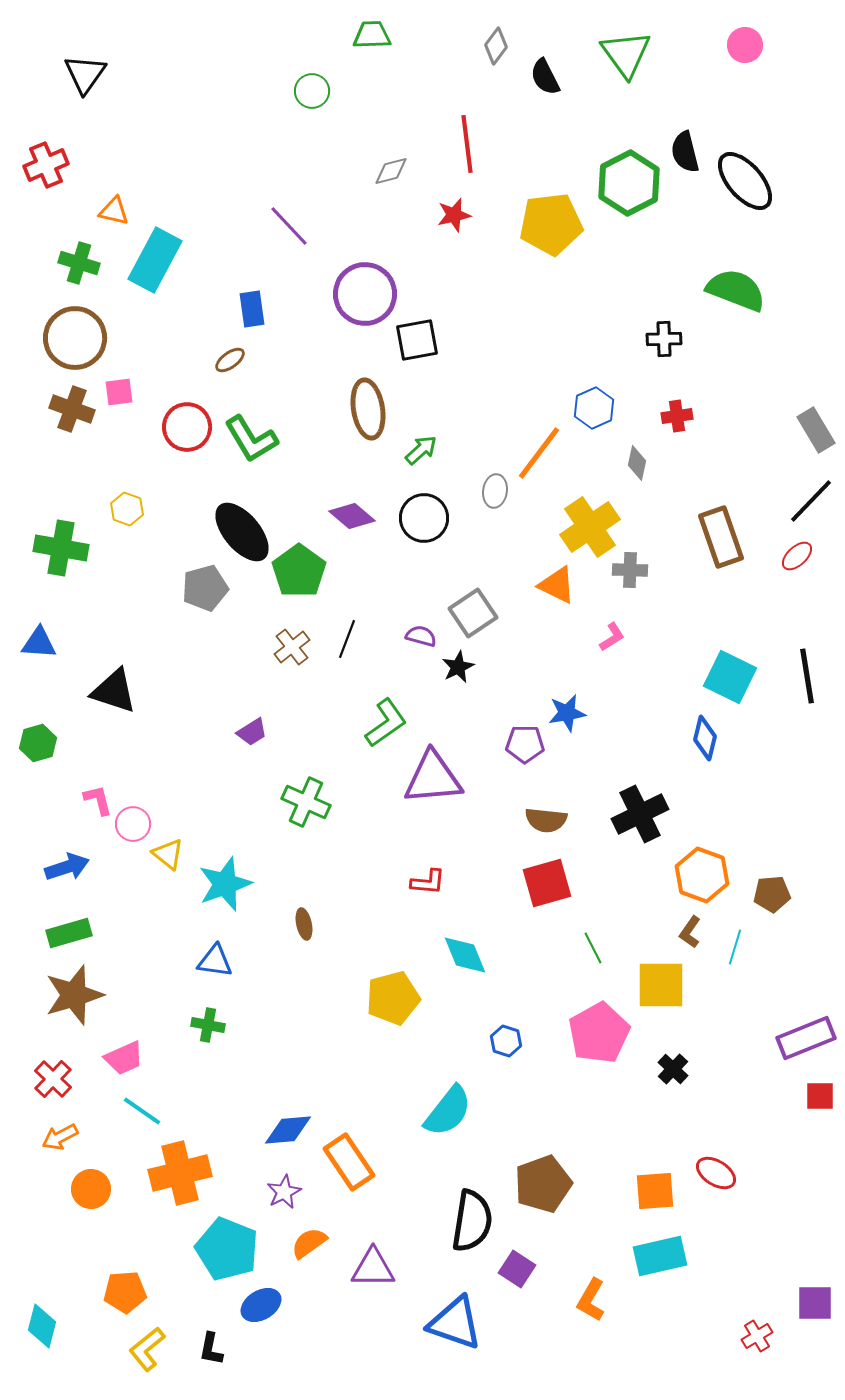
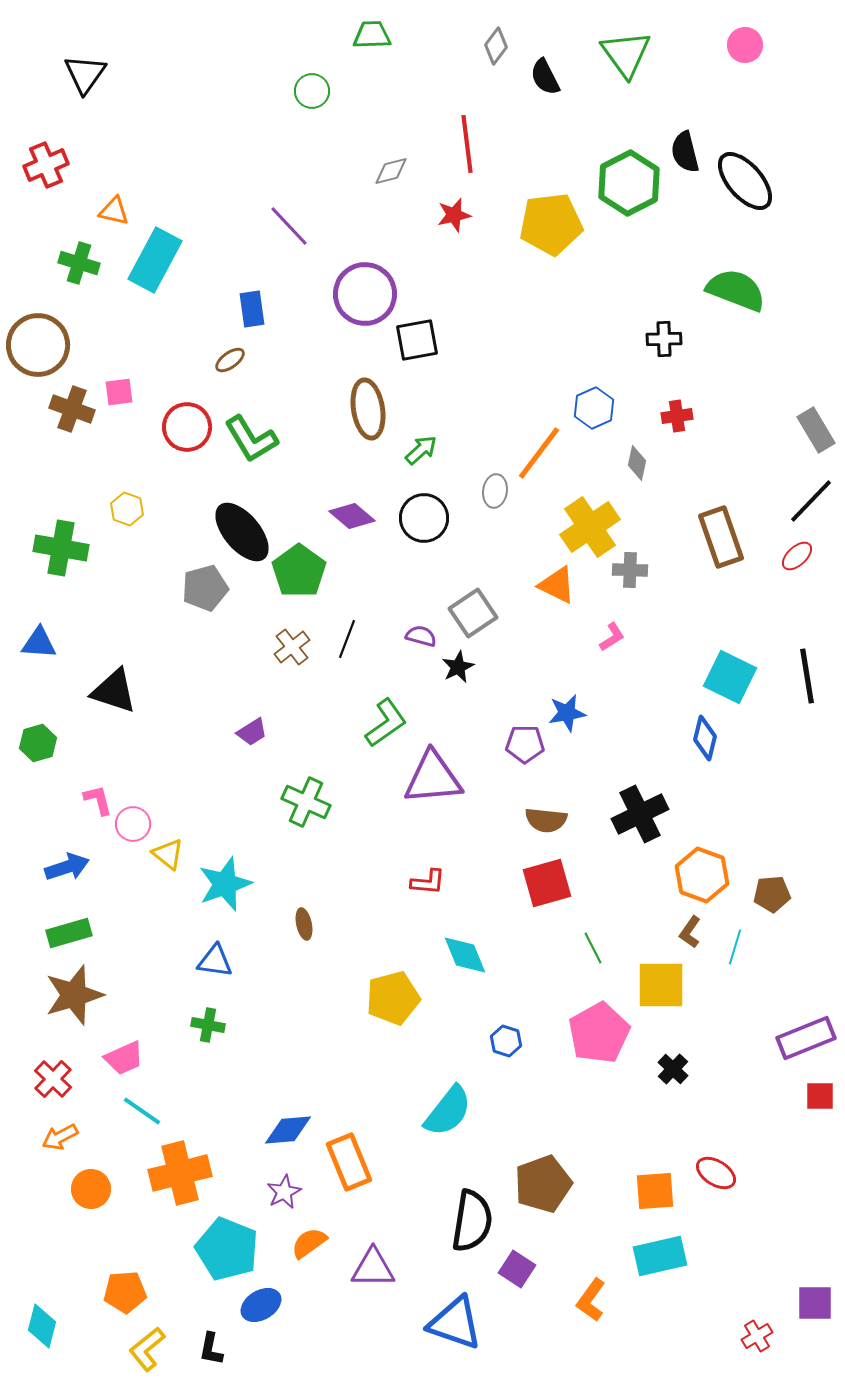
brown circle at (75, 338): moved 37 px left, 7 px down
orange rectangle at (349, 1162): rotated 12 degrees clockwise
orange L-shape at (591, 1300): rotated 6 degrees clockwise
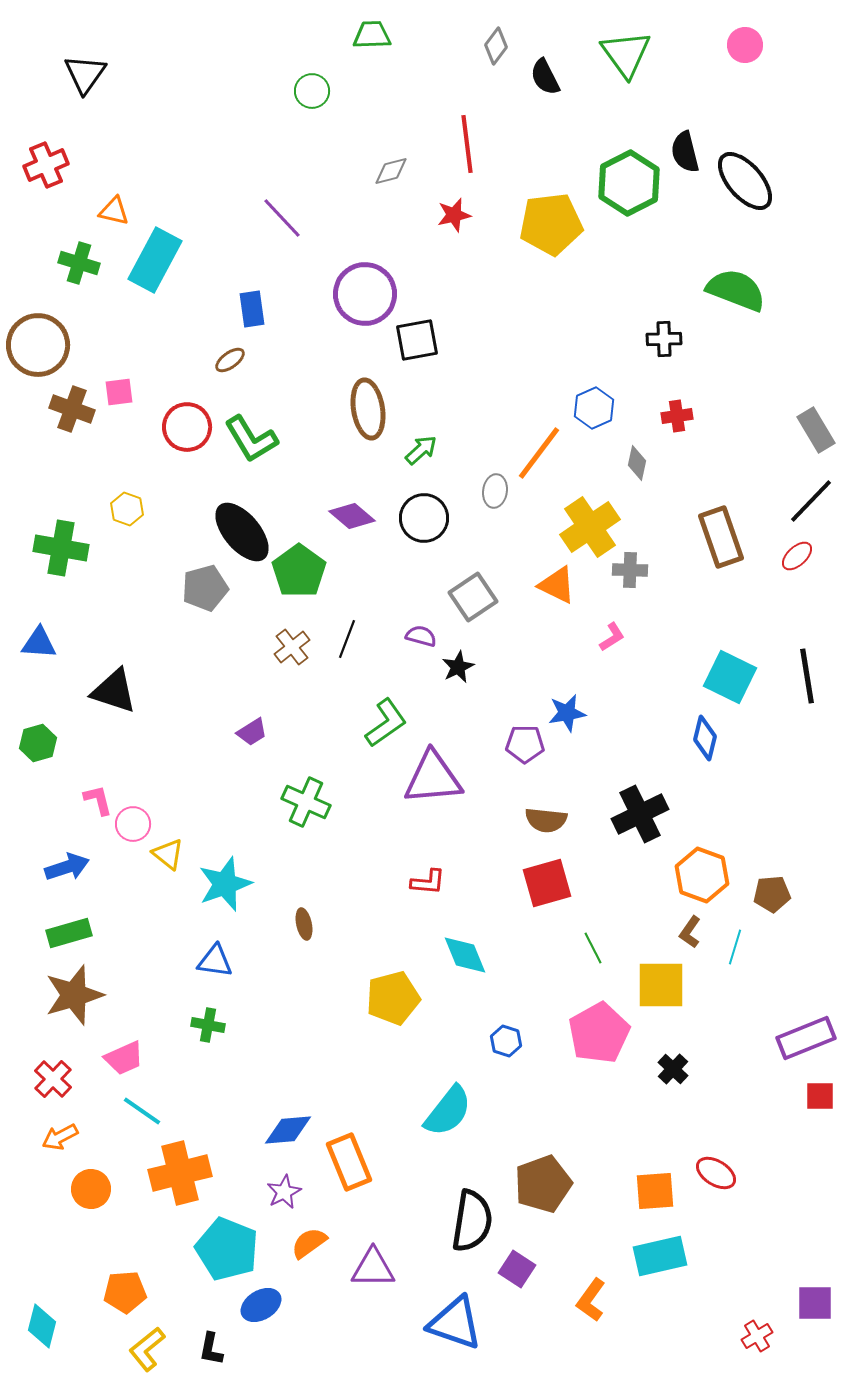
purple line at (289, 226): moved 7 px left, 8 px up
gray square at (473, 613): moved 16 px up
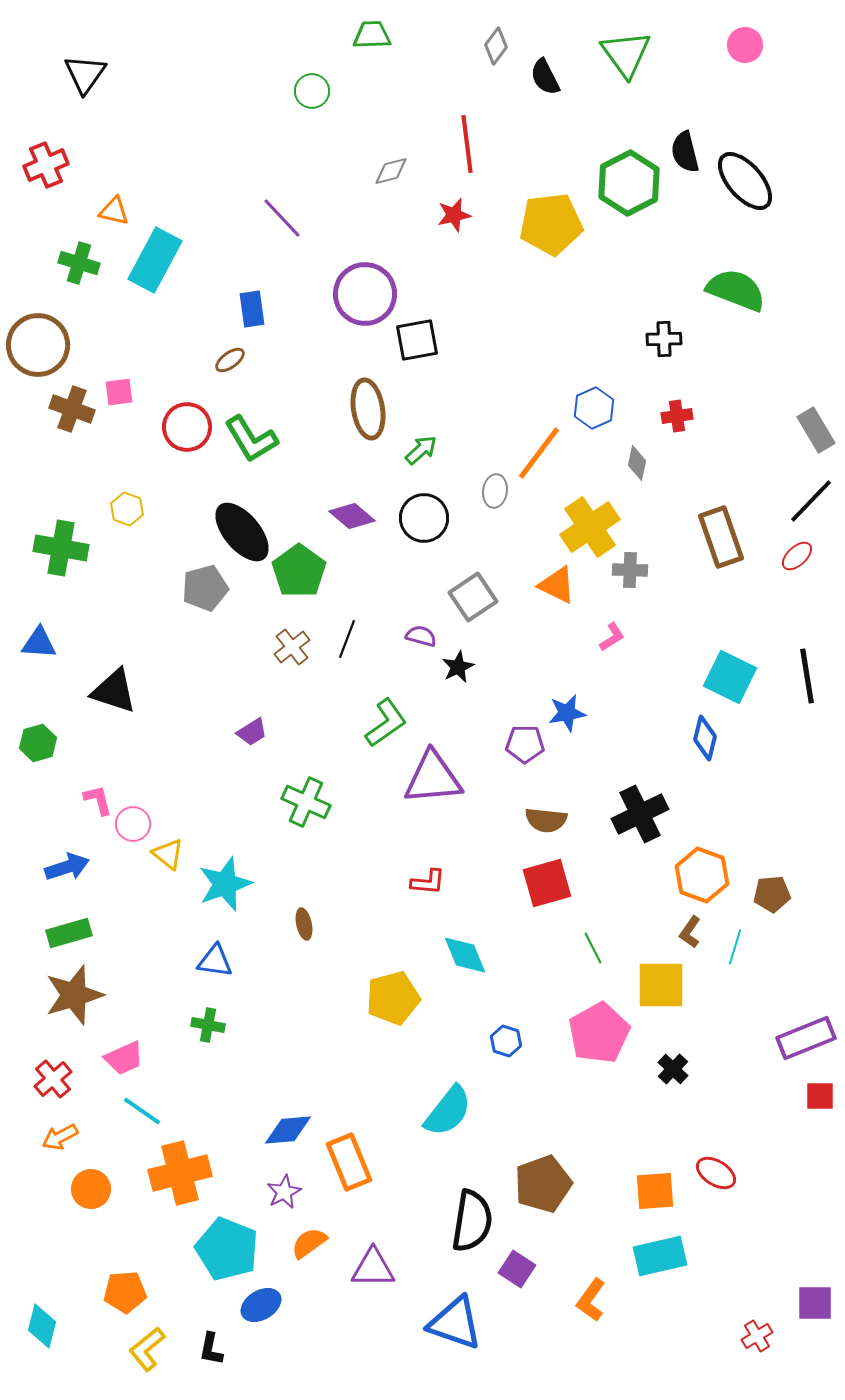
red cross at (53, 1079): rotated 6 degrees clockwise
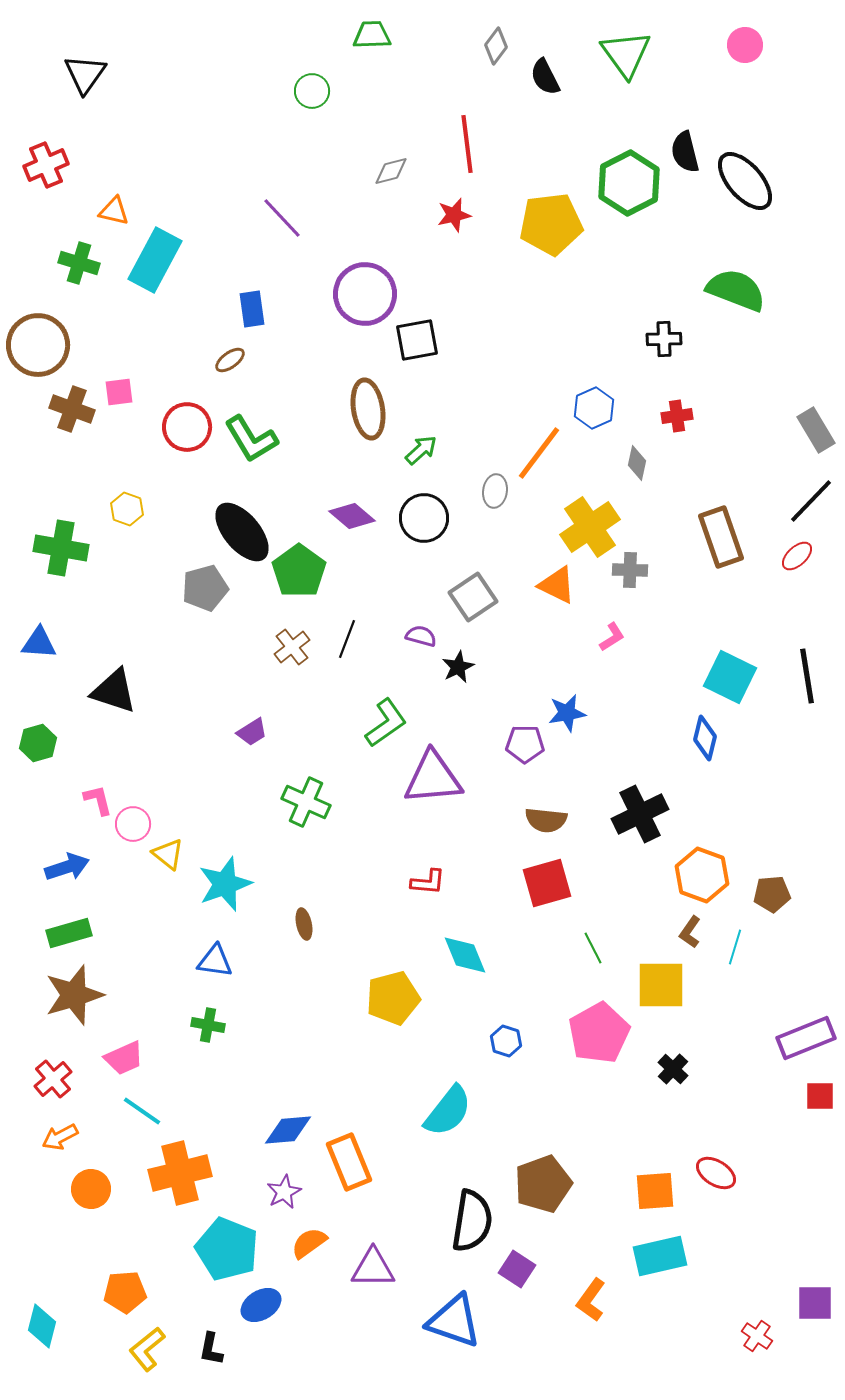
blue triangle at (455, 1323): moved 1 px left, 2 px up
red cross at (757, 1336): rotated 24 degrees counterclockwise
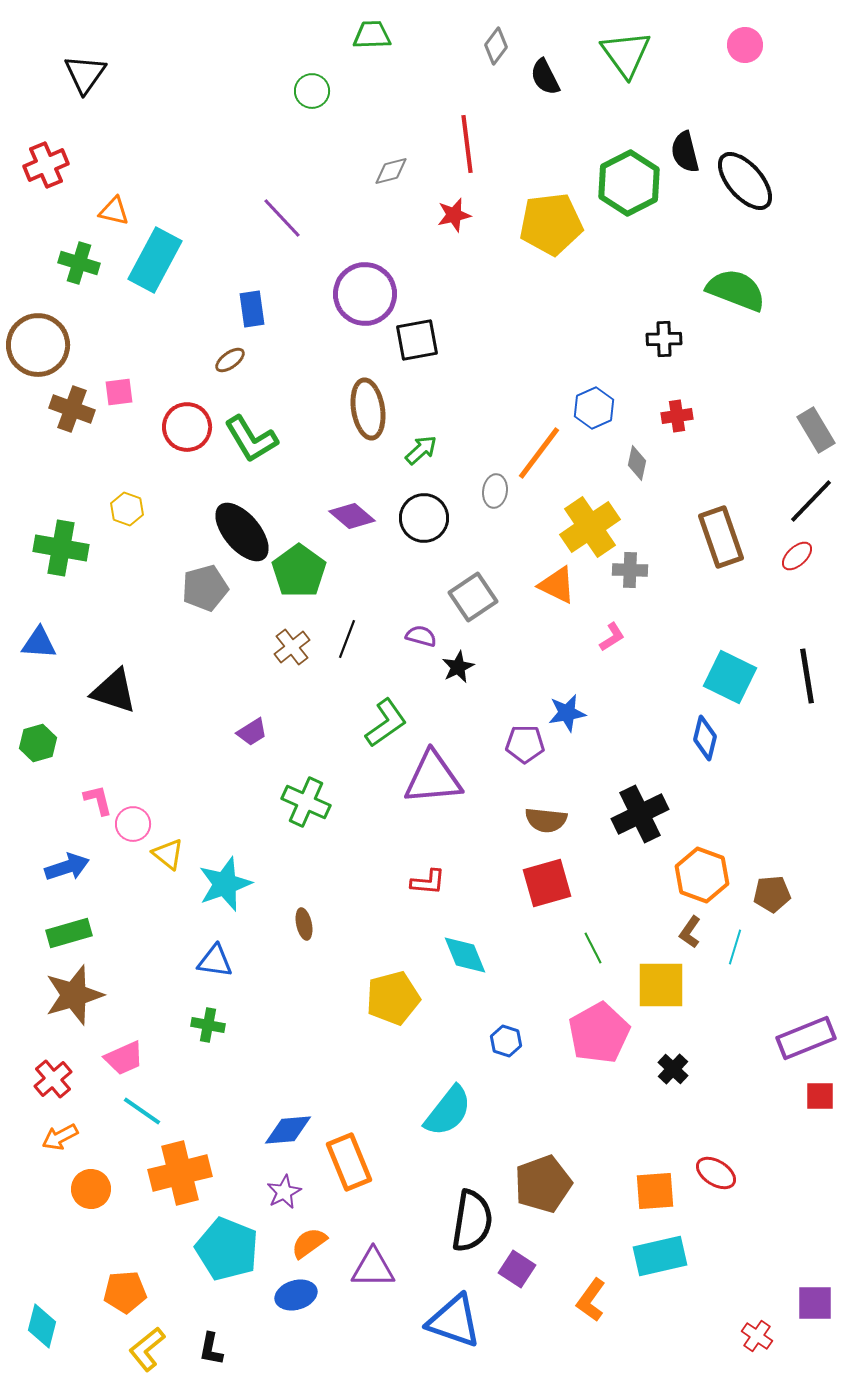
blue ellipse at (261, 1305): moved 35 px right, 10 px up; rotated 15 degrees clockwise
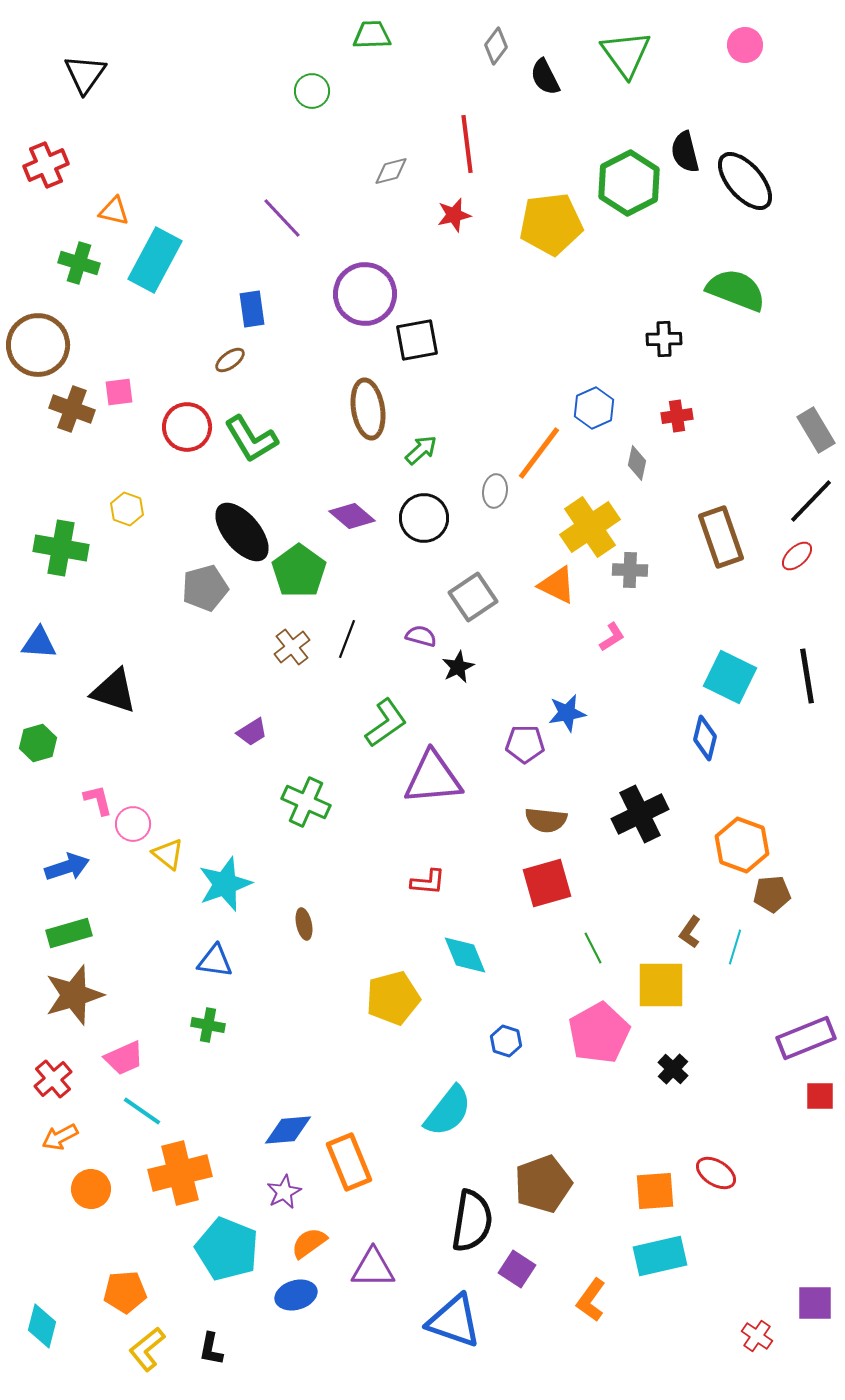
orange hexagon at (702, 875): moved 40 px right, 30 px up
